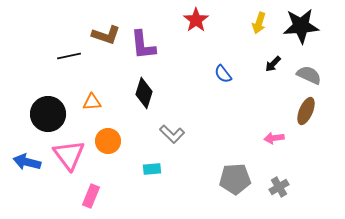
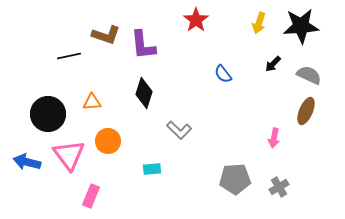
gray L-shape: moved 7 px right, 4 px up
pink arrow: rotated 72 degrees counterclockwise
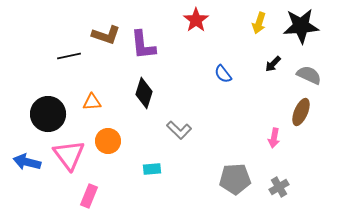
brown ellipse: moved 5 px left, 1 px down
pink rectangle: moved 2 px left
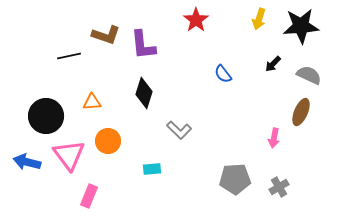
yellow arrow: moved 4 px up
black circle: moved 2 px left, 2 px down
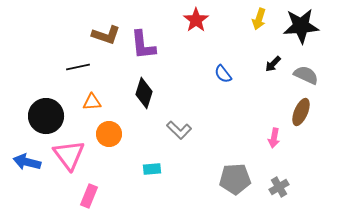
black line: moved 9 px right, 11 px down
gray semicircle: moved 3 px left
orange circle: moved 1 px right, 7 px up
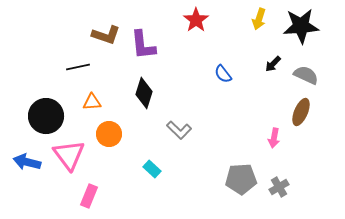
cyan rectangle: rotated 48 degrees clockwise
gray pentagon: moved 6 px right
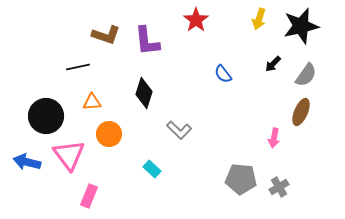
black star: rotated 9 degrees counterclockwise
purple L-shape: moved 4 px right, 4 px up
gray semicircle: rotated 100 degrees clockwise
gray pentagon: rotated 8 degrees clockwise
